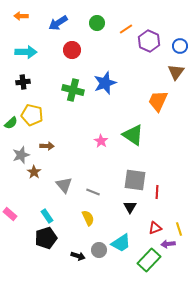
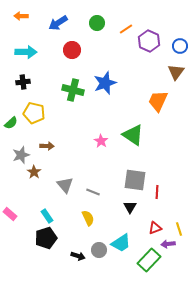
yellow pentagon: moved 2 px right, 2 px up
gray triangle: moved 1 px right
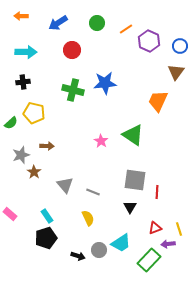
blue star: rotated 15 degrees clockwise
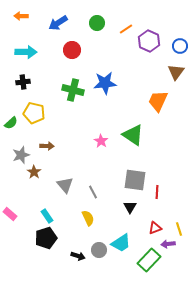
gray line: rotated 40 degrees clockwise
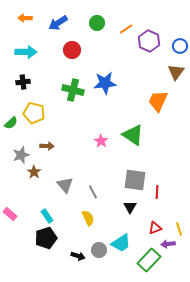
orange arrow: moved 4 px right, 2 px down
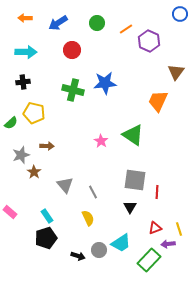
blue circle: moved 32 px up
pink rectangle: moved 2 px up
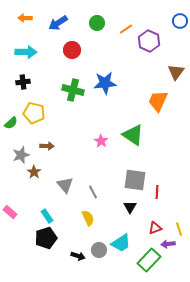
blue circle: moved 7 px down
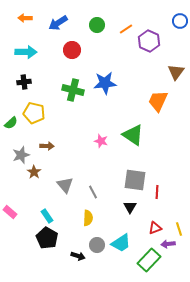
green circle: moved 2 px down
black cross: moved 1 px right
pink star: rotated 16 degrees counterclockwise
yellow semicircle: rotated 28 degrees clockwise
black pentagon: moved 1 px right; rotated 25 degrees counterclockwise
gray circle: moved 2 px left, 5 px up
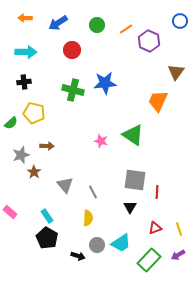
purple arrow: moved 10 px right, 11 px down; rotated 24 degrees counterclockwise
